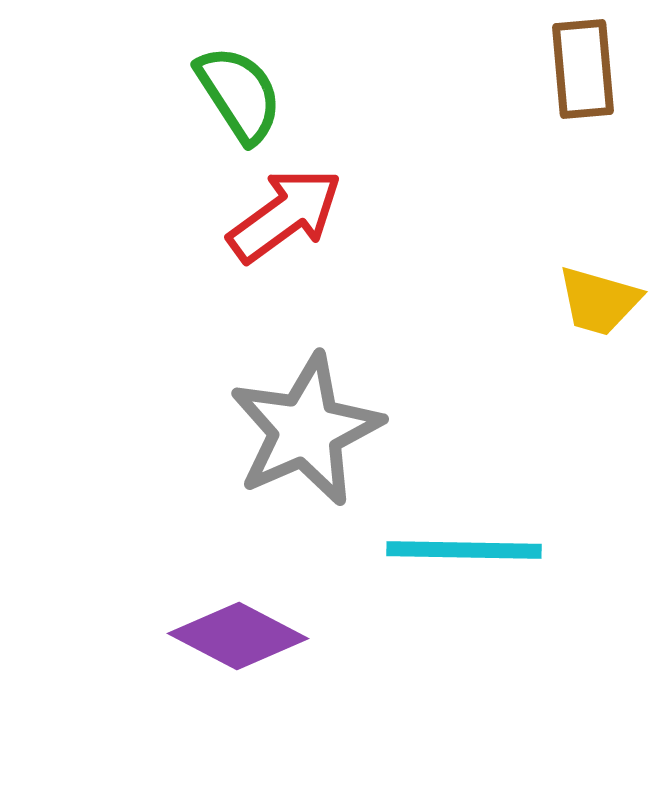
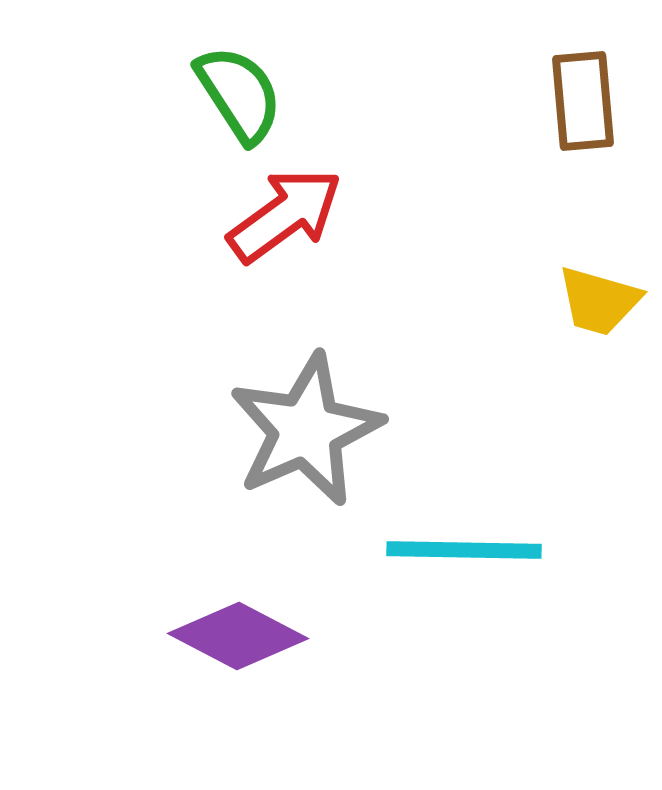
brown rectangle: moved 32 px down
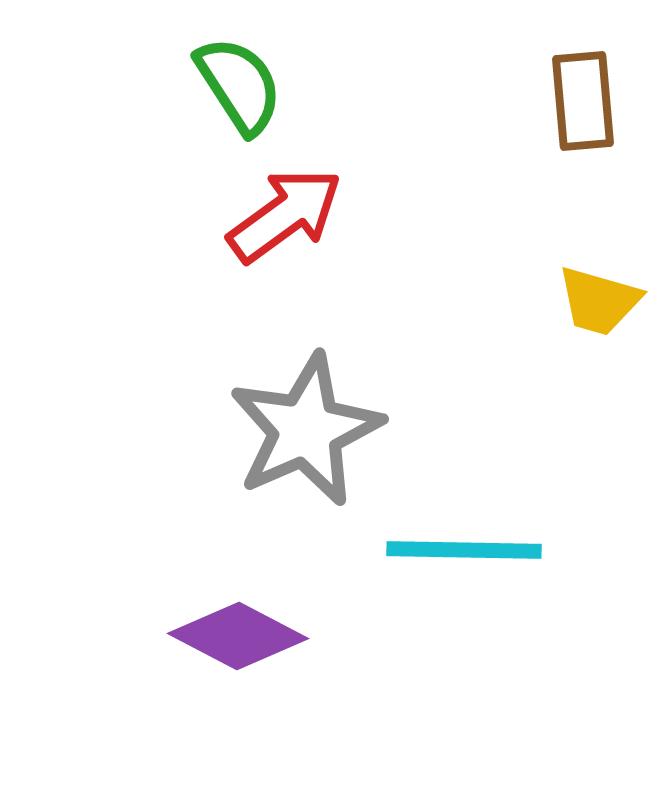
green semicircle: moved 9 px up
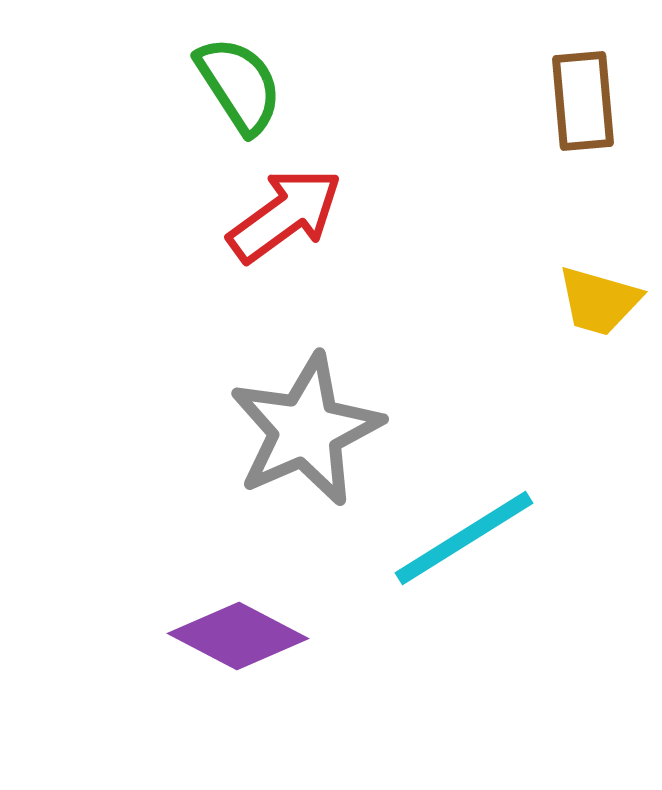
cyan line: moved 12 px up; rotated 33 degrees counterclockwise
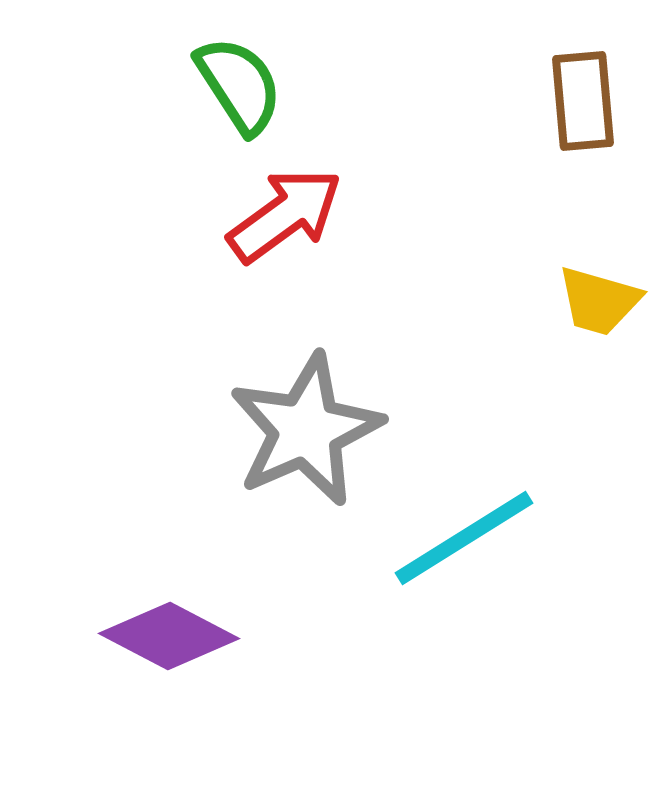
purple diamond: moved 69 px left
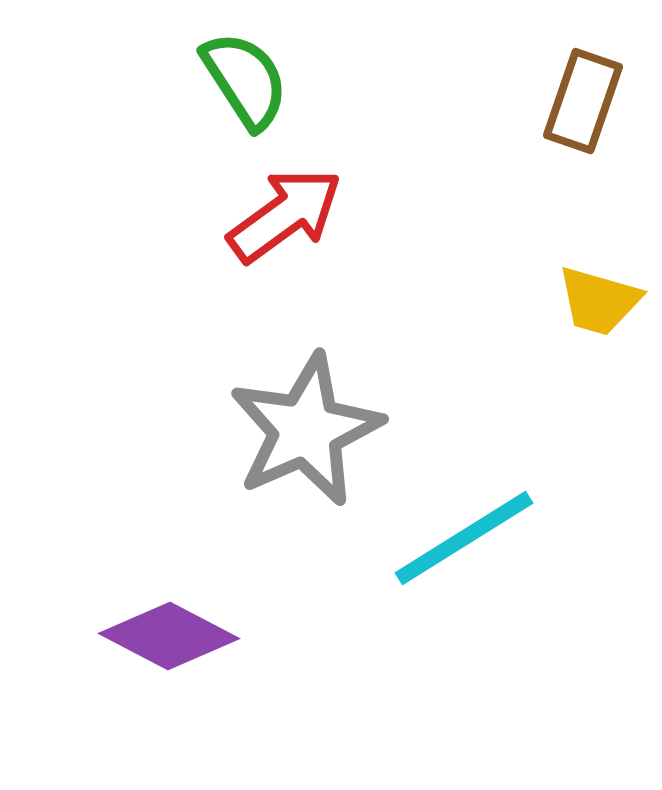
green semicircle: moved 6 px right, 5 px up
brown rectangle: rotated 24 degrees clockwise
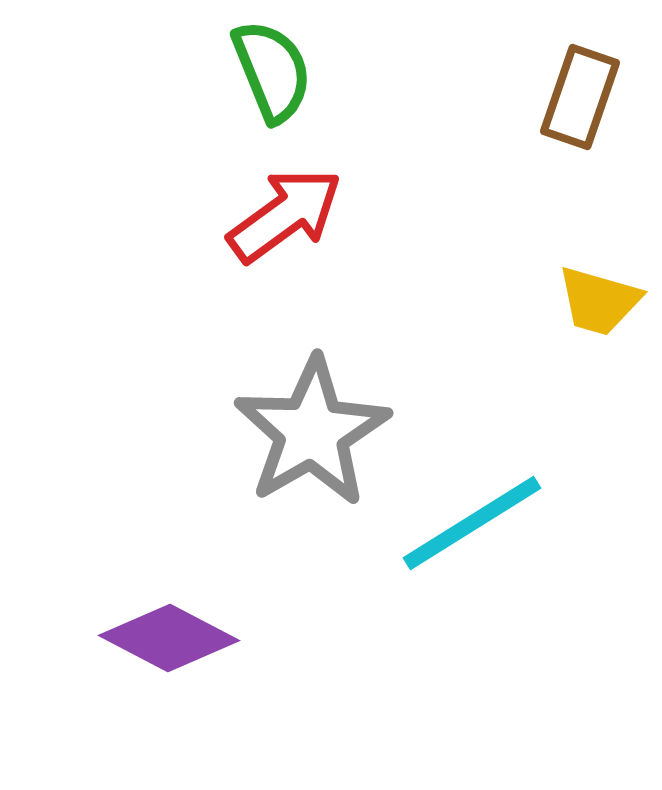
green semicircle: moved 27 px right, 9 px up; rotated 11 degrees clockwise
brown rectangle: moved 3 px left, 4 px up
gray star: moved 6 px right, 2 px down; rotated 6 degrees counterclockwise
cyan line: moved 8 px right, 15 px up
purple diamond: moved 2 px down
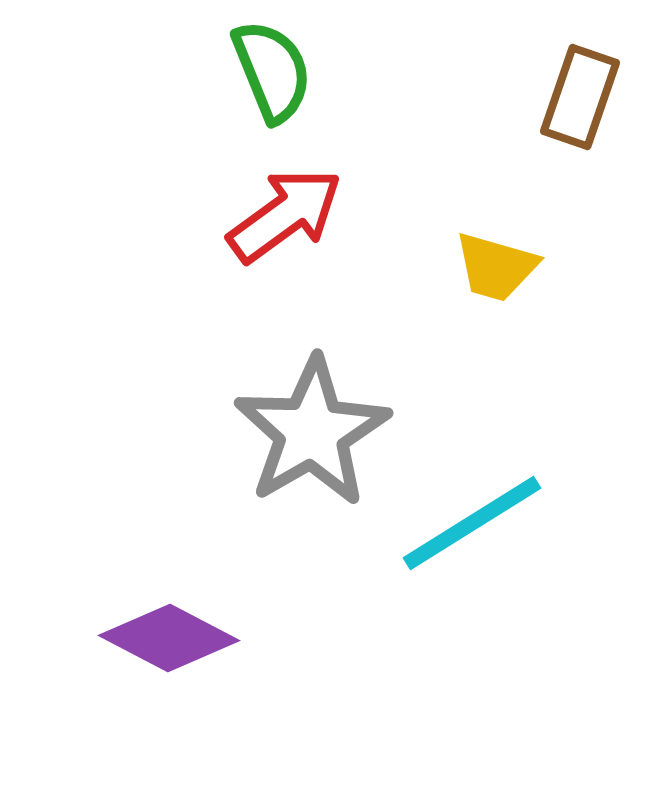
yellow trapezoid: moved 103 px left, 34 px up
